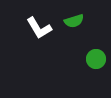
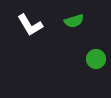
white L-shape: moved 9 px left, 3 px up
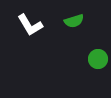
green circle: moved 2 px right
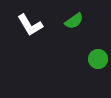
green semicircle: rotated 18 degrees counterclockwise
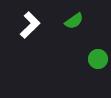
white L-shape: rotated 104 degrees counterclockwise
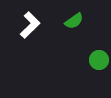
green circle: moved 1 px right, 1 px down
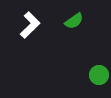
green circle: moved 15 px down
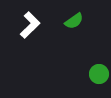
green circle: moved 1 px up
